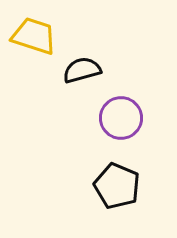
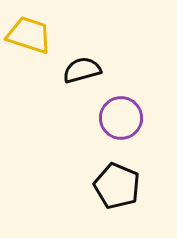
yellow trapezoid: moved 5 px left, 1 px up
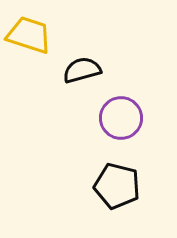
black pentagon: rotated 9 degrees counterclockwise
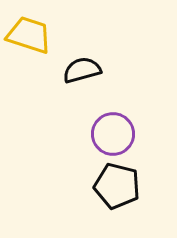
purple circle: moved 8 px left, 16 px down
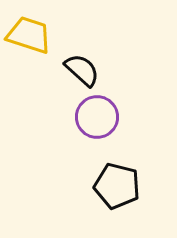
black semicircle: rotated 57 degrees clockwise
purple circle: moved 16 px left, 17 px up
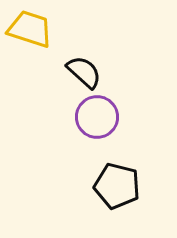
yellow trapezoid: moved 1 px right, 6 px up
black semicircle: moved 2 px right, 2 px down
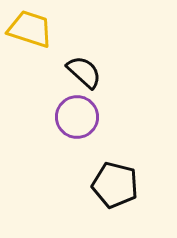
purple circle: moved 20 px left
black pentagon: moved 2 px left, 1 px up
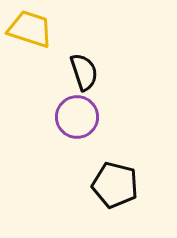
black semicircle: rotated 30 degrees clockwise
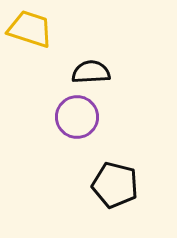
black semicircle: moved 7 px right; rotated 75 degrees counterclockwise
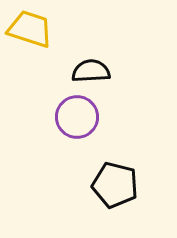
black semicircle: moved 1 px up
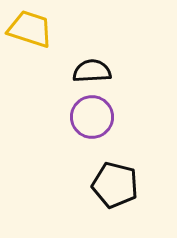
black semicircle: moved 1 px right
purple circle: moved 15 px right
